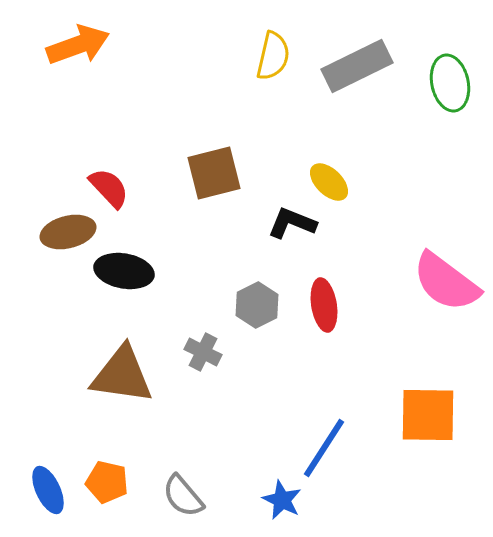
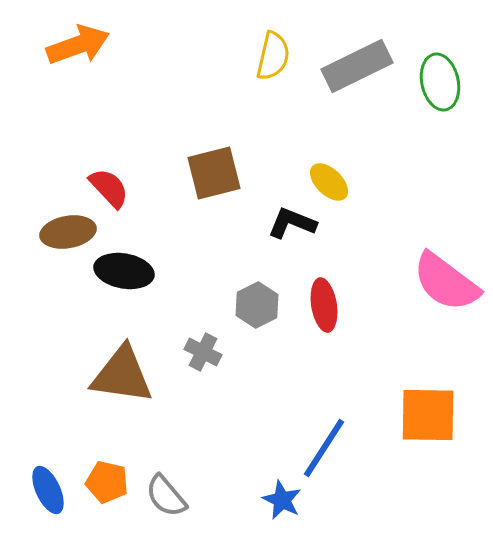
green ellipse: moved 10 px left, 1 px up
brown ellipse: rotated 4 degrees clockwise
gray semicircle: moved 17 px left
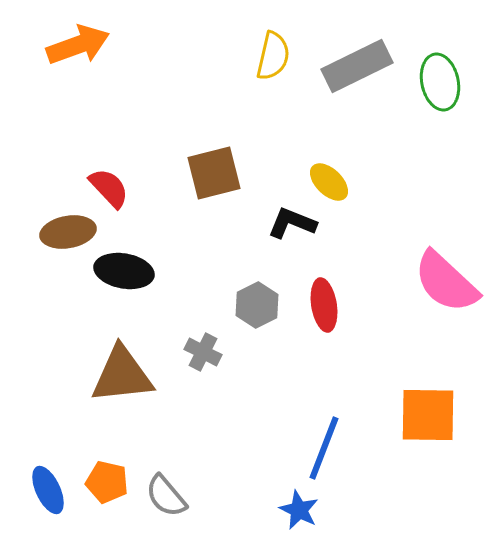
pink semicircle: rotated 6 degrees clockwise
brown triangle: rotated 14 degrees counterclockwise
blue line: rotated 12 degrees counterclockwise
blue star: moved 17 px right, 10 px down
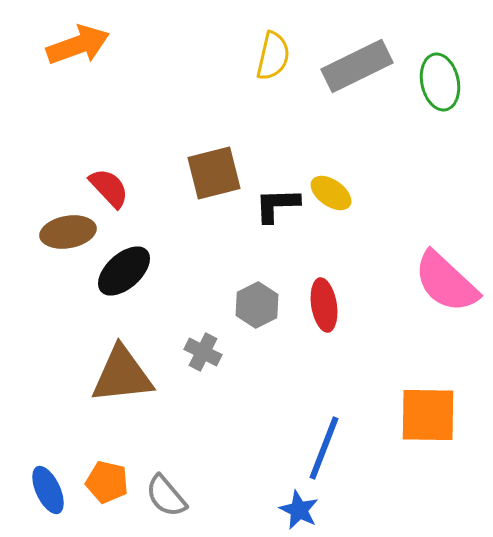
yellow ellipse: moved 2 px right, 11 px down; rotated 9 degrees counterclockwise
black L-shape: moved 15 px left, 18 px up; rotated 24 degrees counterclockwise
black ellipse: rotated 52 degrees counterclockwise
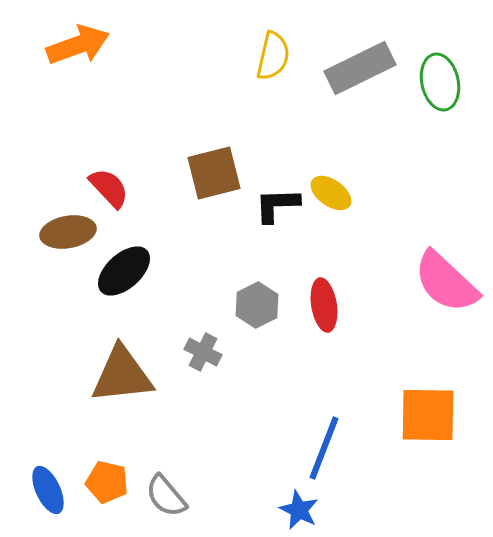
gray rectangle: moved 3 px right, 2 px down
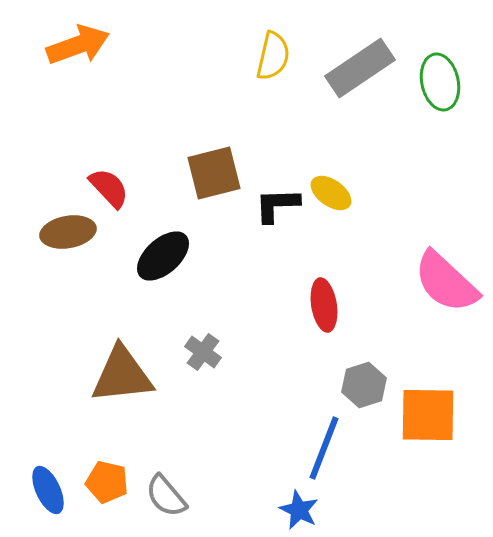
gray rectangle: rotated 8 degrees counterclockwise
black ellipse: moved 39 px right, 15 px up
gray hexagon: moved 107 px right, 80 px down; rotated 9 degrees clockwise
gray cross: rotated 9 degrees clockwise
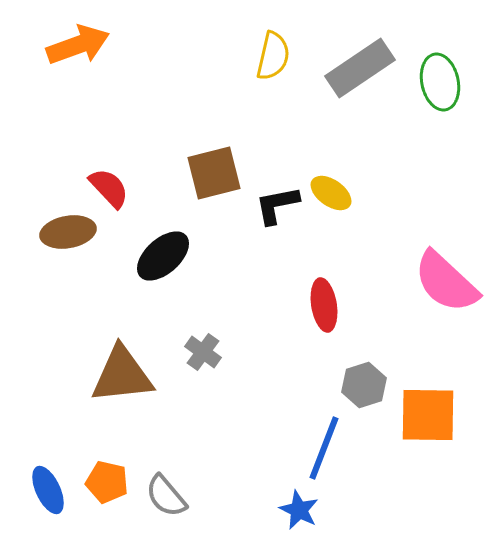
black L-shape: rotated 9 degrees counterclockwise
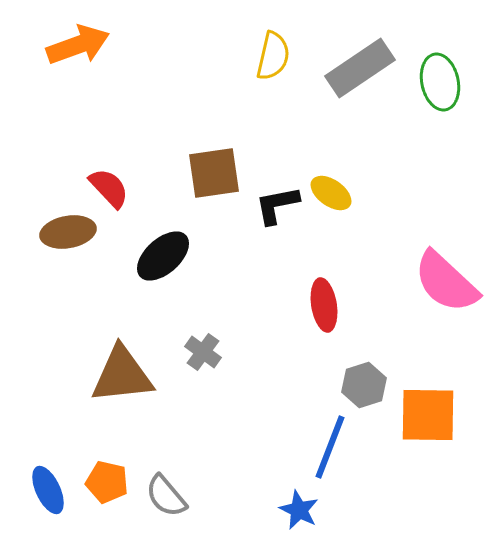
brown square: rotated 6 degrees clockwise
blue line: moved 6 px right, 1 px up
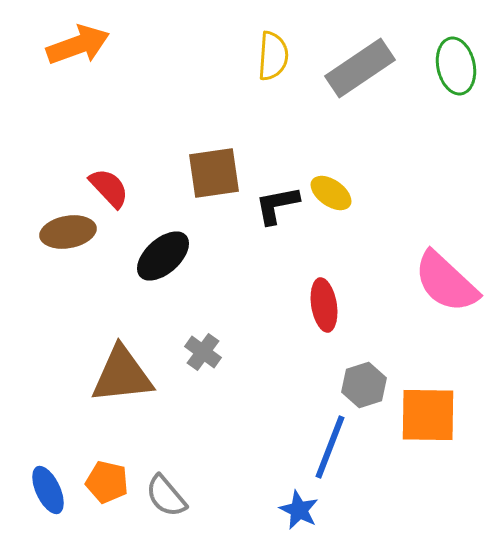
yellow semicircle: rotated 9 degrees counterclockwise
green ellipse: moved 16 px right, 16 px up
